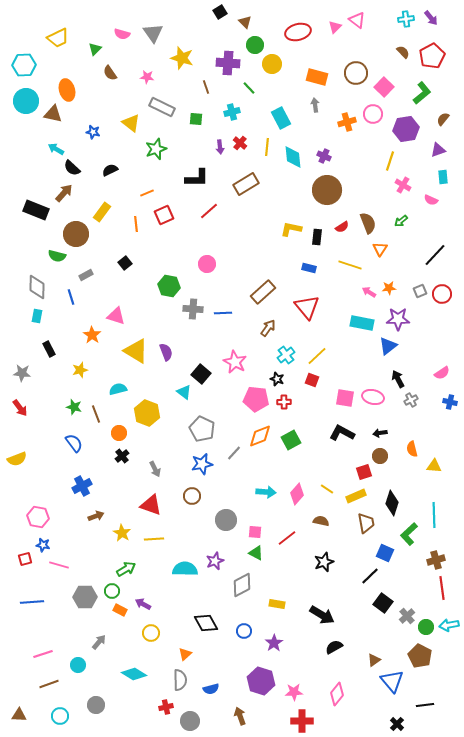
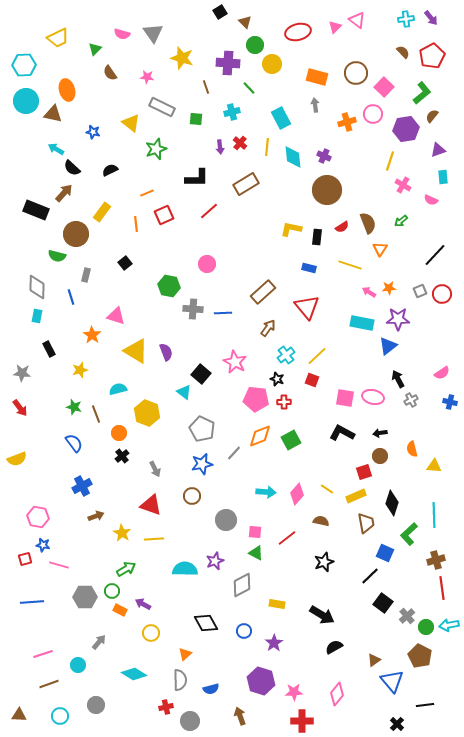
brown semicircle at (443, 119): moved 11 px left, 3 px up
gray rectangle at (86, 275): rotated 48 degrees counterclockwise
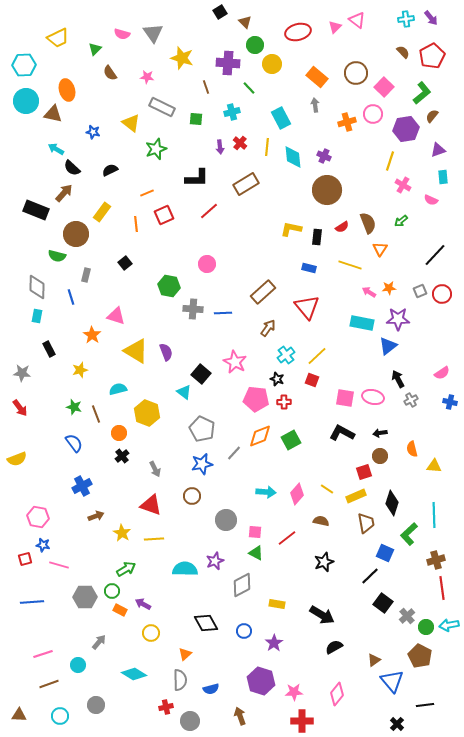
orange rectangle at (317, 77): rotated 25 degrees clockwise
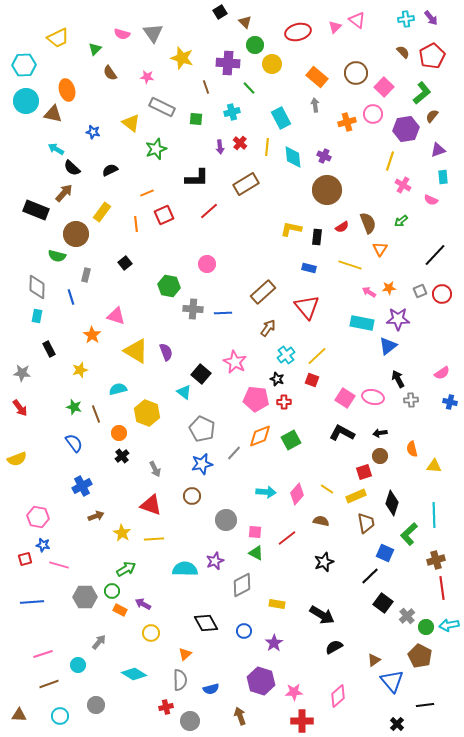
pink square at (345, 398): rotated 24 degrees clockwise
gray cross at (411, 400): rotated 24 degrees clockwise
pink diamond at (337, 694): moved 1 px right, 2 px down; rotated 10 degrees clockwise
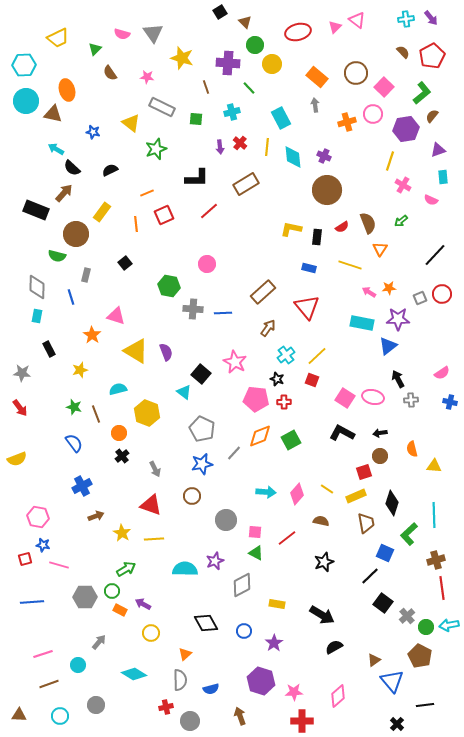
gray square at (420, 291): moved 7 px down
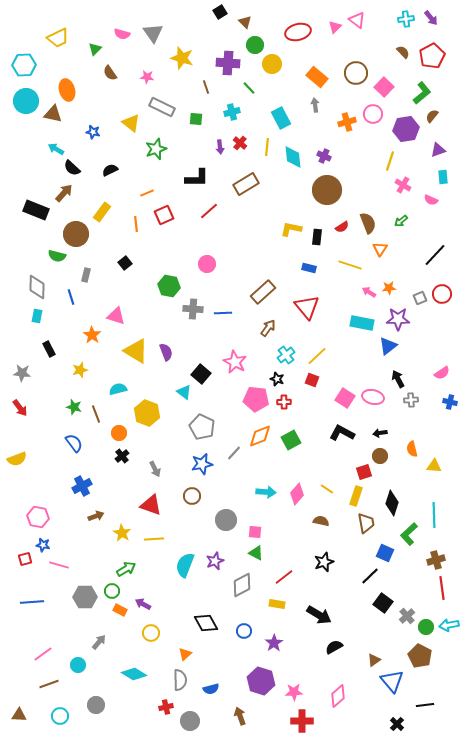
gray pentagon at (202, 429): moved 2 px up
yellow rectangle at (356, 496): rotated 48 degrees counterclockwise
red line at (287, 538): moved 3 px left, 39 px down
cyan semicircle at (185, 569): moved 4 px up; rotated 70 degrees counterclockwise
black arrow at (322, 615): moved 3 px left
pink line at (43, 654): rotated 18 degrees counterclockwise
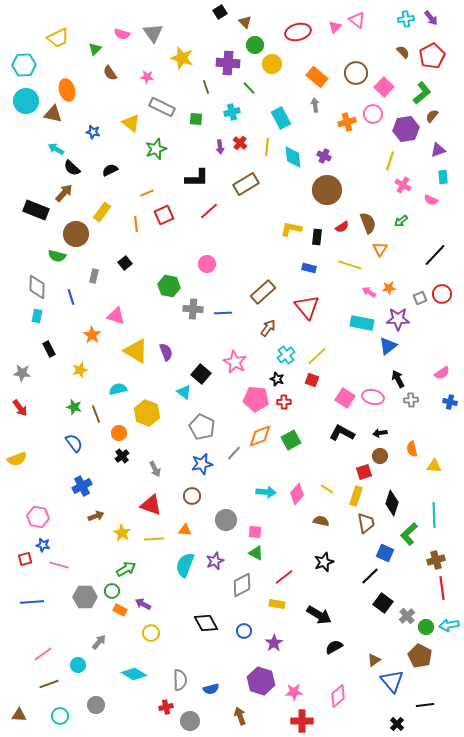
gray rectangle at (86, 275): moved 8 px right, 1 px down
orange triangle at (185, 654): moved 124 px up; rotated 48 degrees clockwise
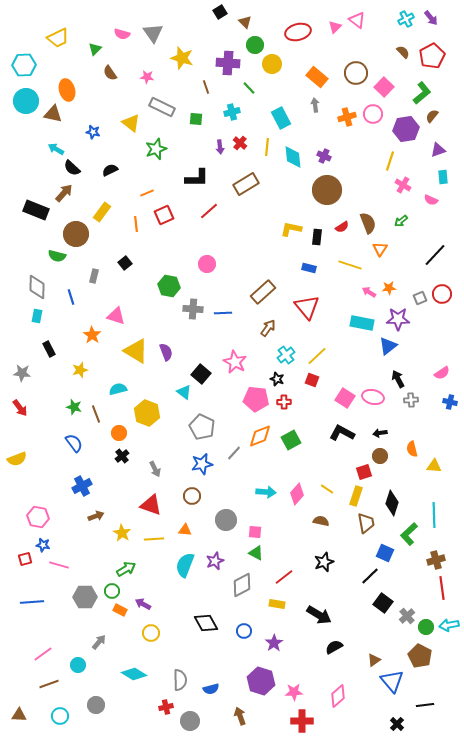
cyan cross at (406, 19): rotated 21 degrees counterclockwise
orange cross at (347, 122): moved 5 px up
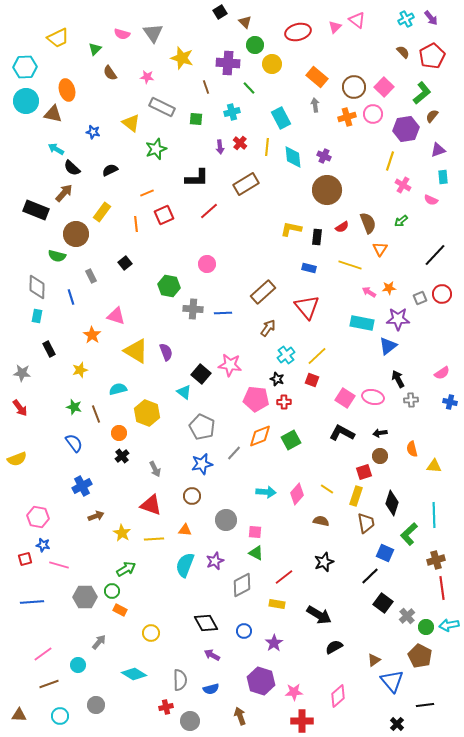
cyan hexagon at (24, 65): moved 1 px right, 2 px down
brown circle at (356, 73): moved 2 px left, 14 px down
gray rectangle at (94, 276): moved 3 px left; rotated 40 degrees counterclockwise
pink star at (235, 362): moved 5 px left, 3 px down; rotated 20 degrees counterclockwise
purple arrow at (143, 604): moved 69 px right, 51 px down
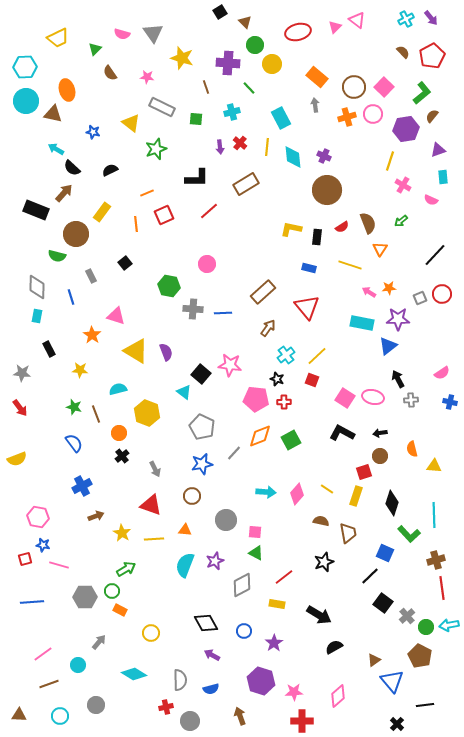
yellow star at (80, 370): rotated 21 degrees clockwise
brown trapezoid at (366, 523): moved 18 px left, 10 px down
green L-shape at (409, 534): rotated 90 degrees counterclockwise
